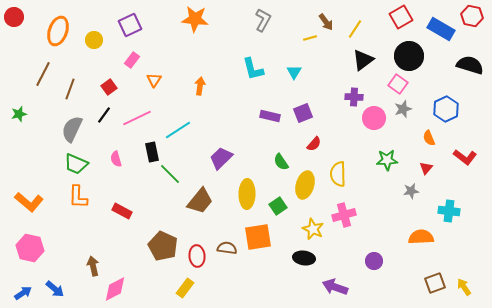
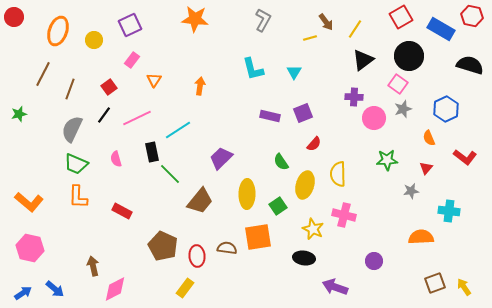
pink cross at (344, 215): rotated 30 degrees clockwise
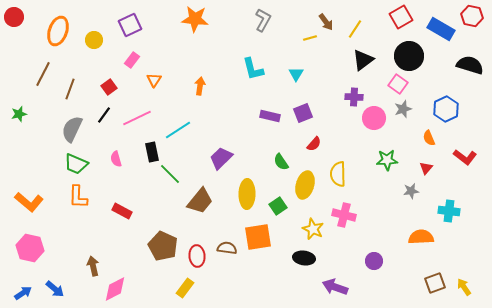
cyan triangle at (294, 72): moved 2 px right, 2 px down
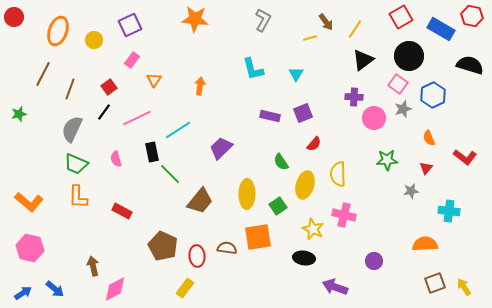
blue hexagon at (446, 109): moved 13 px left, 14 px up
black line at (104, 115): moved 3 px up
purple trapezoid at (221, 158): moved 10 px up
orange semicircle at (421, 237): moved 4 px right, 7 px down
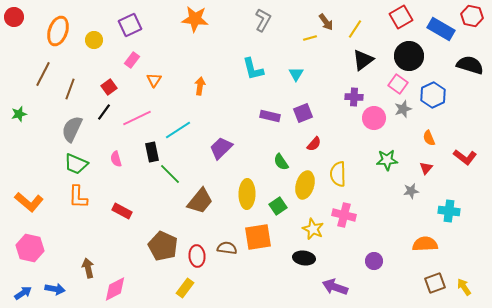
brown arrow at (93, 266): moved 5 px left, 2 px down
blue arrow at (55, 289): rotated 30 degrees counterclockwise
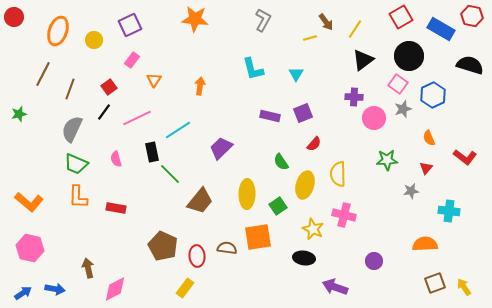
red rectangle at (122, 211): moved 6 px left, 3 px up; rotated 18 degrees counterclockwise
